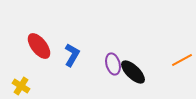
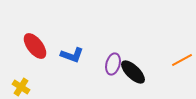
red ellipse: moved 4 px left
blue L-shape: rotated 80 degrees clockwise
purple ellipse: rotated 30 degrees clockwise
yellow cross: moved 1 px down
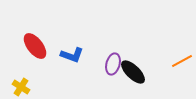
orange line: moved 1 px down
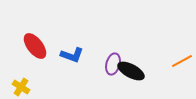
black ellipse: moved 2 px left, 1 px up; rotated 16 degrees counterclockwise
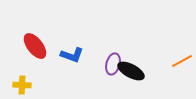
yellow cross: moved 1 px right, 2 px up; rotated 30 degrees counterclockwise
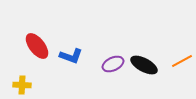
red ellipse: moved 2 px right
blue L-shape: moved 1 px left, 1 px down
purple ellipse: rotated 50 degrees clockwise
black ellipse: moved 13 px right, 6 px up
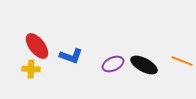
orange line: rotated 50 degrees clockwise
yellow cross: moved 9 px right, 16 px up
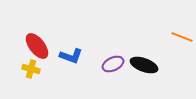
orange line: moved 24 px up
black ellipse: rotated 8 degrees counterclockwise
yellow cross: rotated 12 degrees clockwise
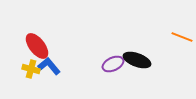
blue L-shape: moved 22 px left, 10 px down; rotated 150 degrees counterclockwise
black ellipse: moved 7 px left, 5 px up
